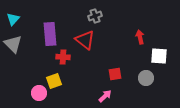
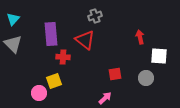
purple rectangle: moved 1 px right
pink arrow: moved 2 px down
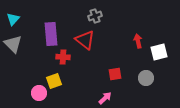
red arrow: moved 2 px left, 4 px down
white square: moved 4 px up; rotated 18 degrees counterclockwise
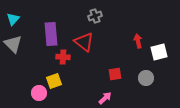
red triangle: moved 1 px left, 2 px down
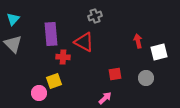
red triangle: rotated 10 degrees counterclockwise
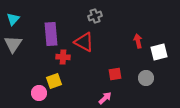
gray triangle: rotated 18 degrees clockwise
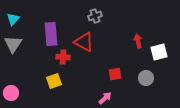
pink circle: moved 28 px left
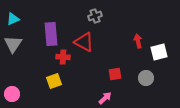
cyan triangle: rotated 24 degrees clockwise
pink circle: moved 1 px right, 1 px down
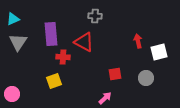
gray cross: rotated 24 degrees clockwise
gray triangle: moved 5 px right, 2 px up
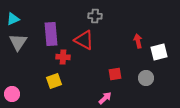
red triangle: moved 2 px up
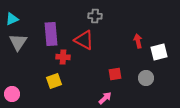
cyan triangle: moved 1 px left
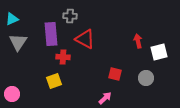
gray cross: moved 25 px left
red triangle: moved 1 px right, 1 px up
red square: rotated 24 degrees clockwise
